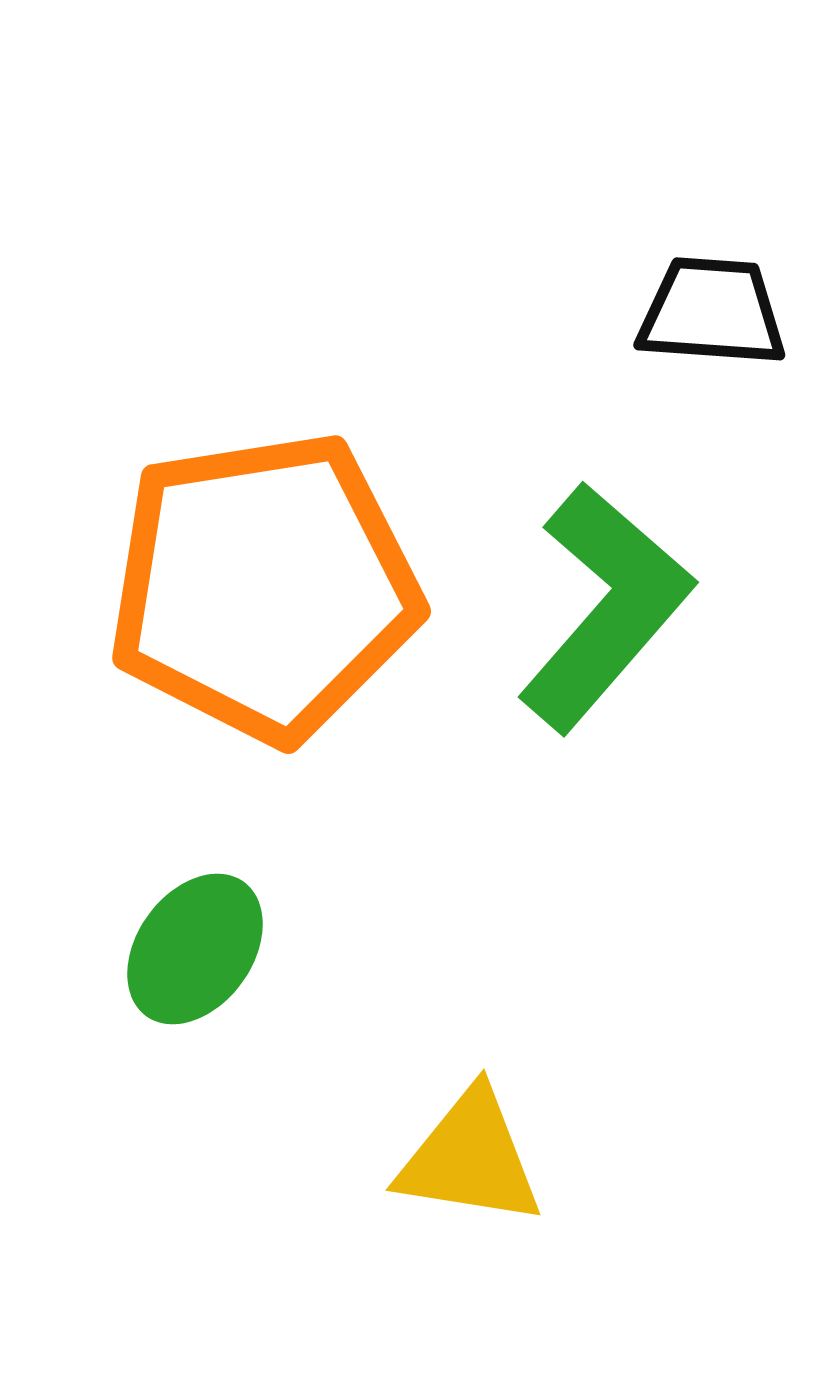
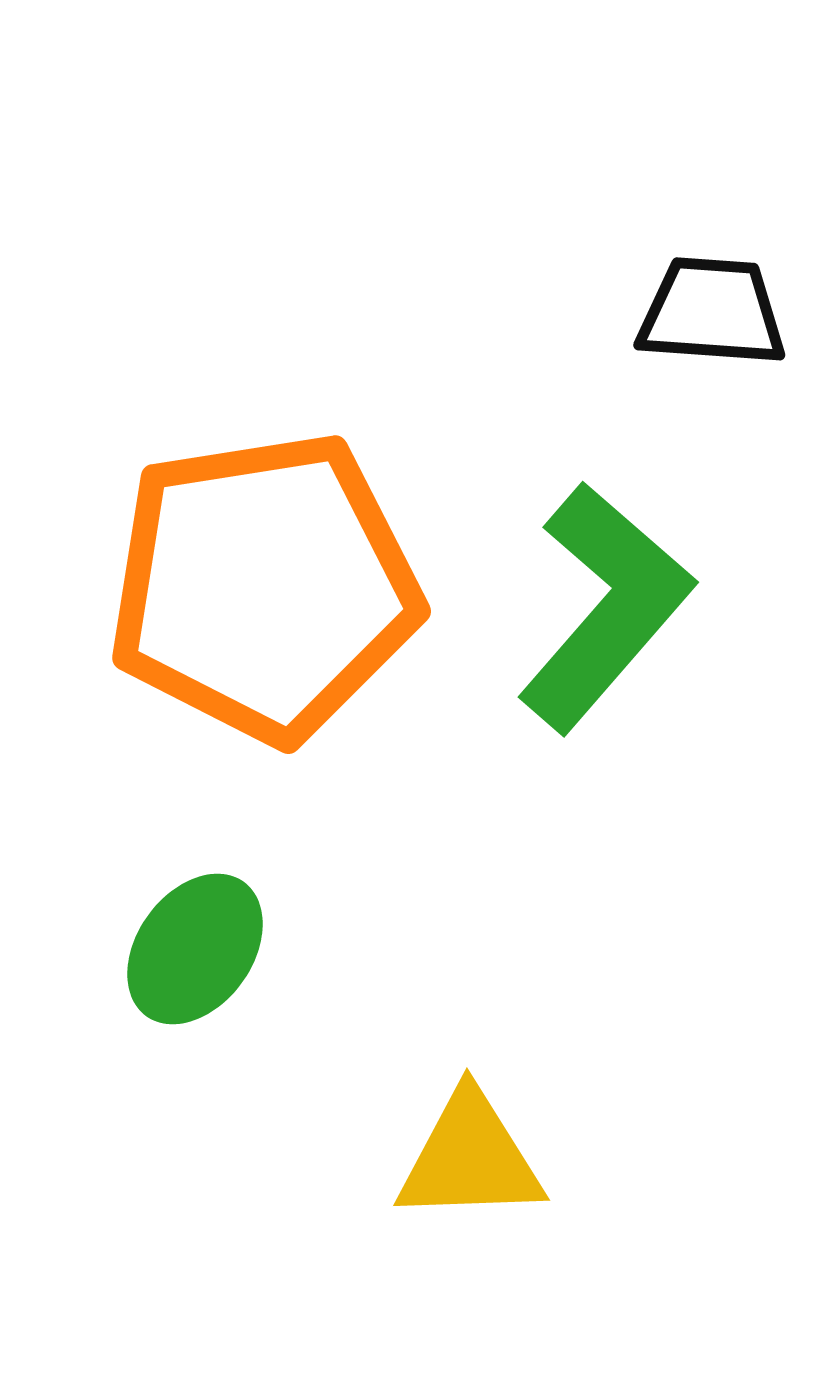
yellow triangle: rotated 11 degrees counterclockwise
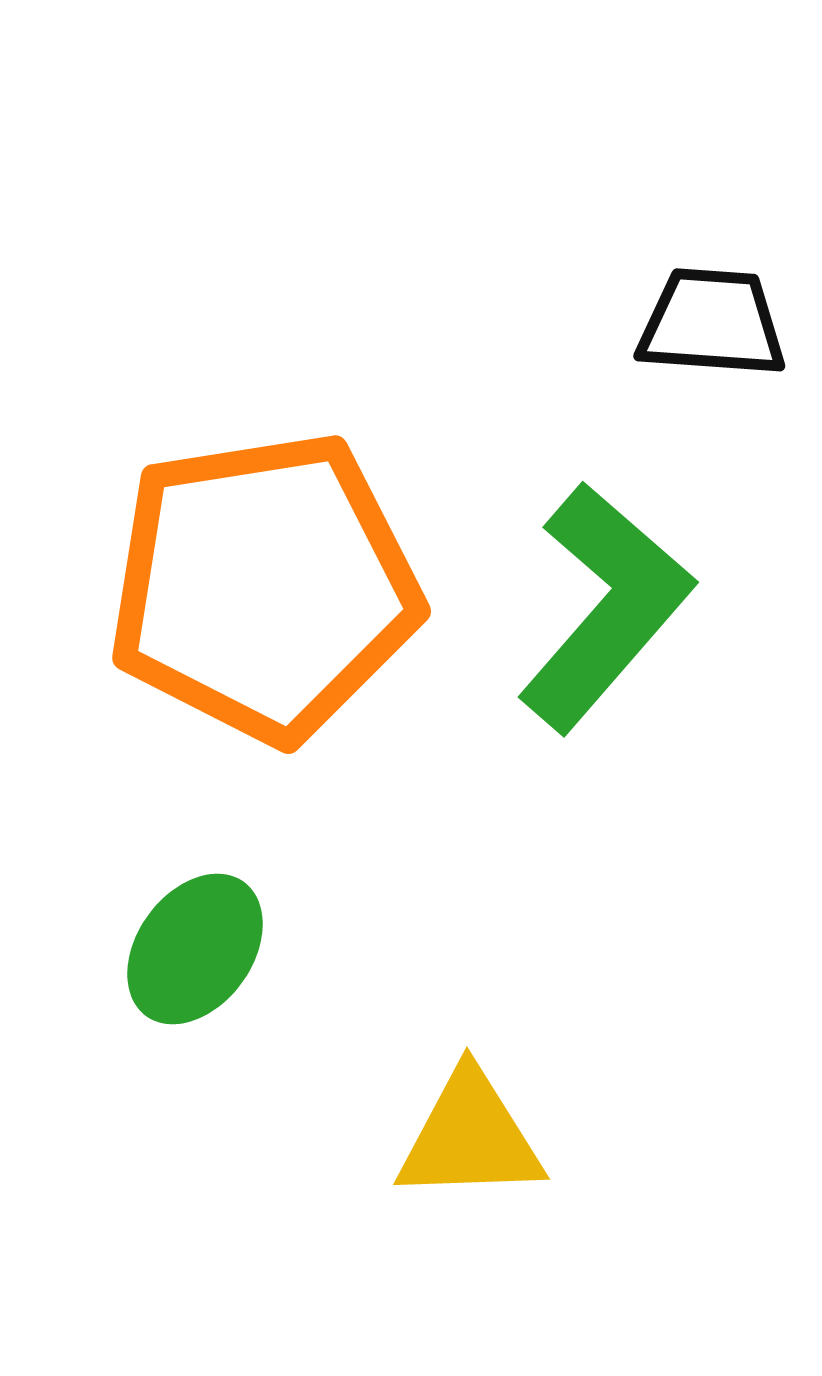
black trapezoid: moved 11 px down
yellow triangle: moved 21 px up
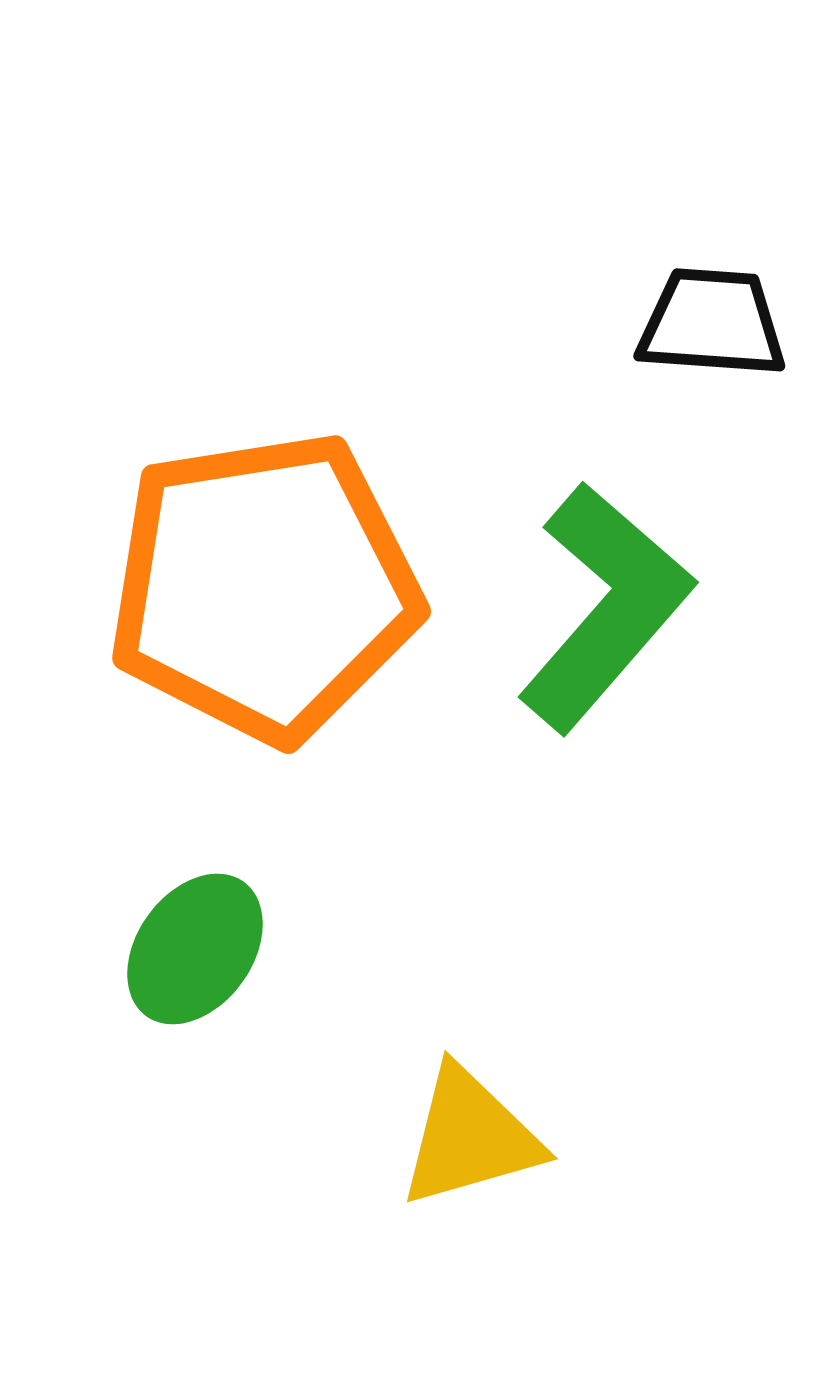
yellow triangle: rotated 14 degrees counterclockwise
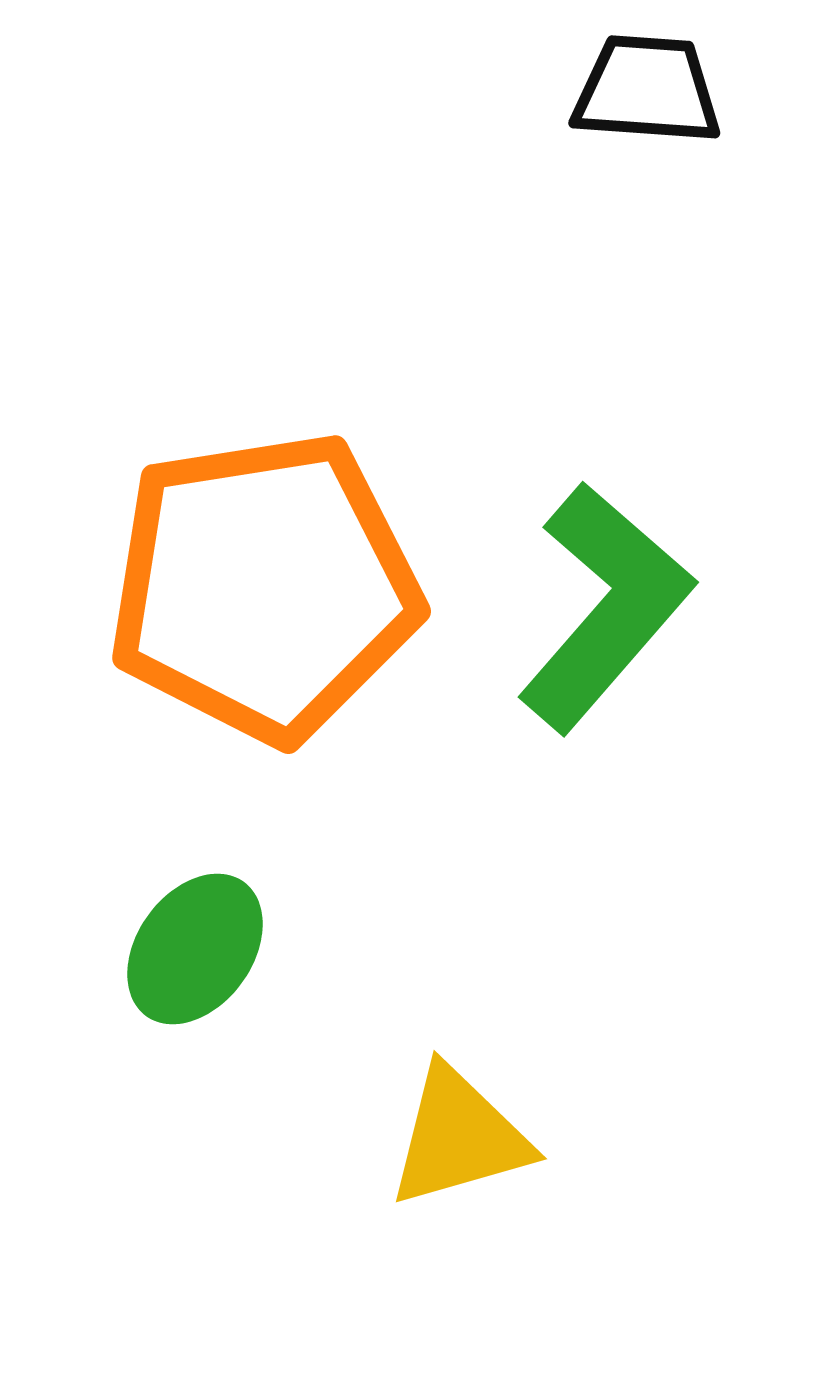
black trapezoid: moved 65 px left, 233 px up
yellow triangle: moved 11 px left
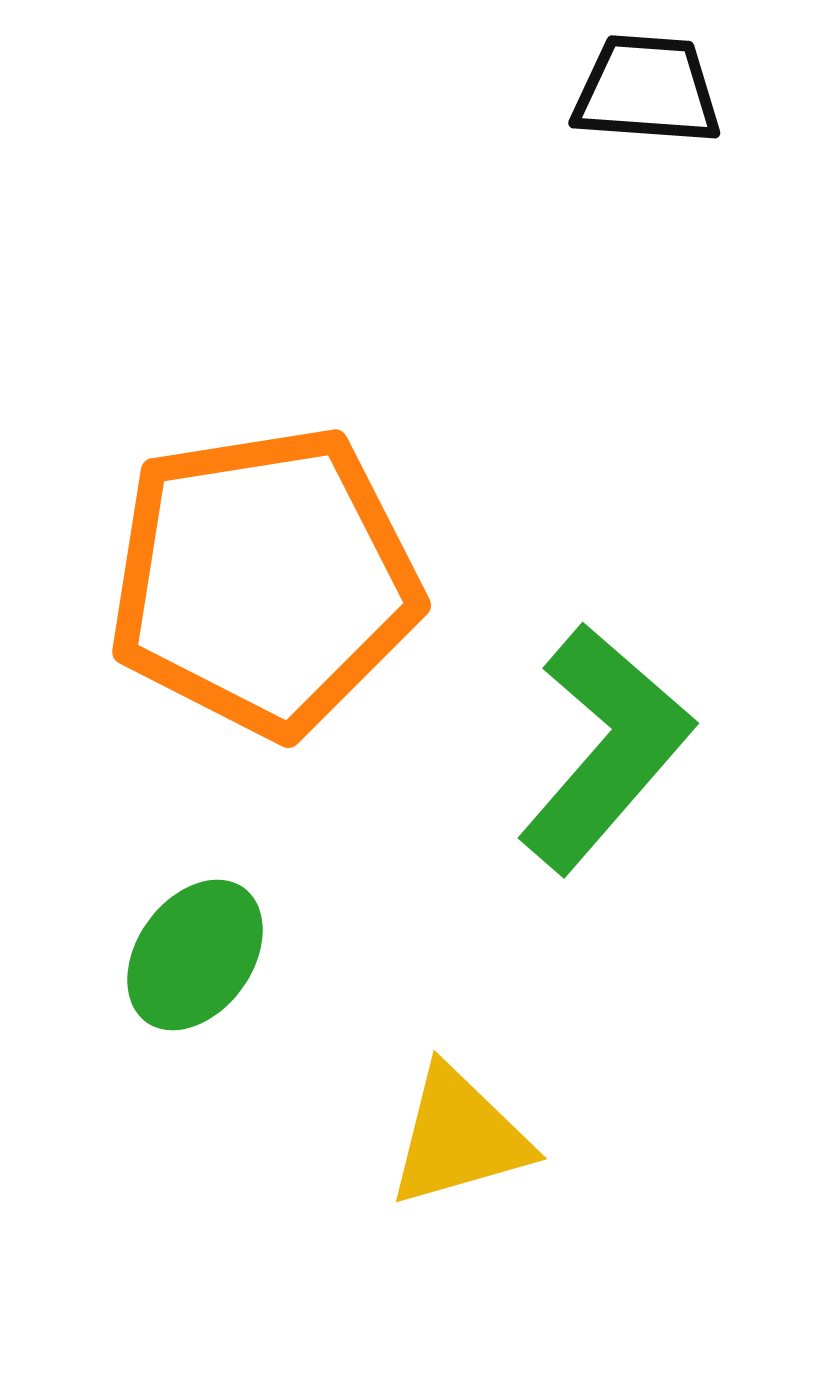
orange pentagon: moved 6 px up
green L-shape: moved 141 px down
green ellipse: moved 6 px down
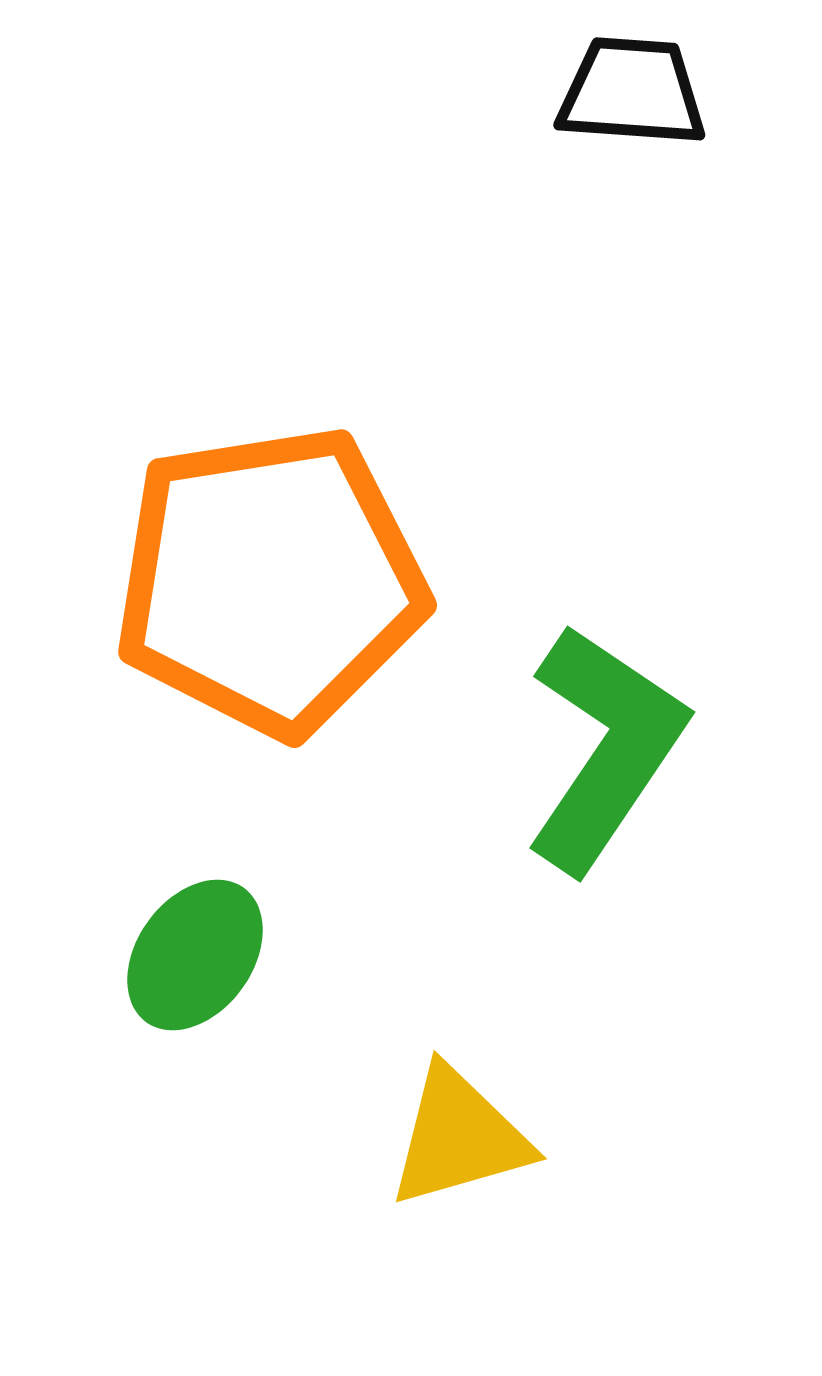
black trapezoid: moved 15 px left, 2 px down
orange pentagon: moved 6 px right
green L-shape: rotated 7 degrees counterclockwise
